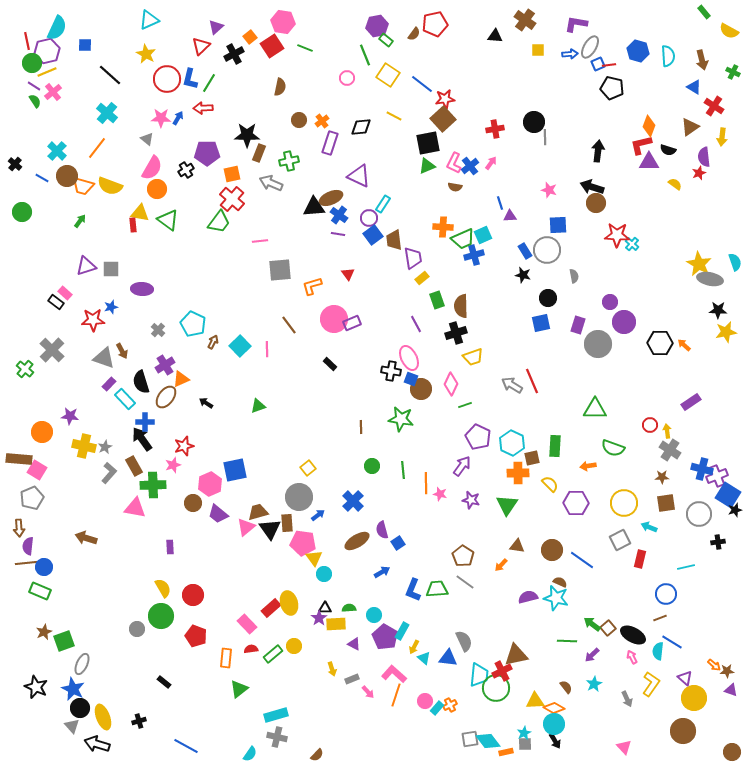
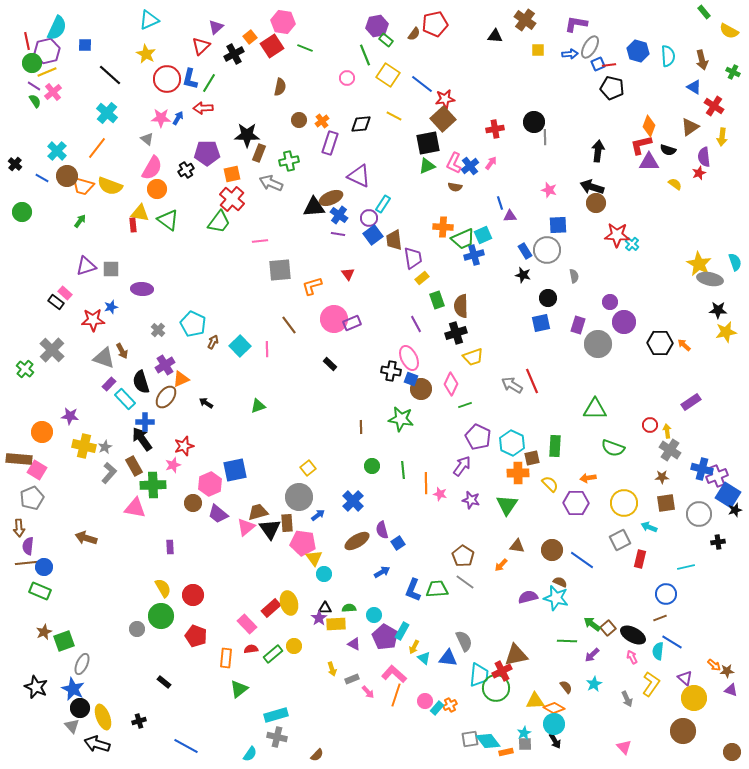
black diamond at (361, 127): moved 3 px up
orange arrow at (588, 466): moved 12 px down
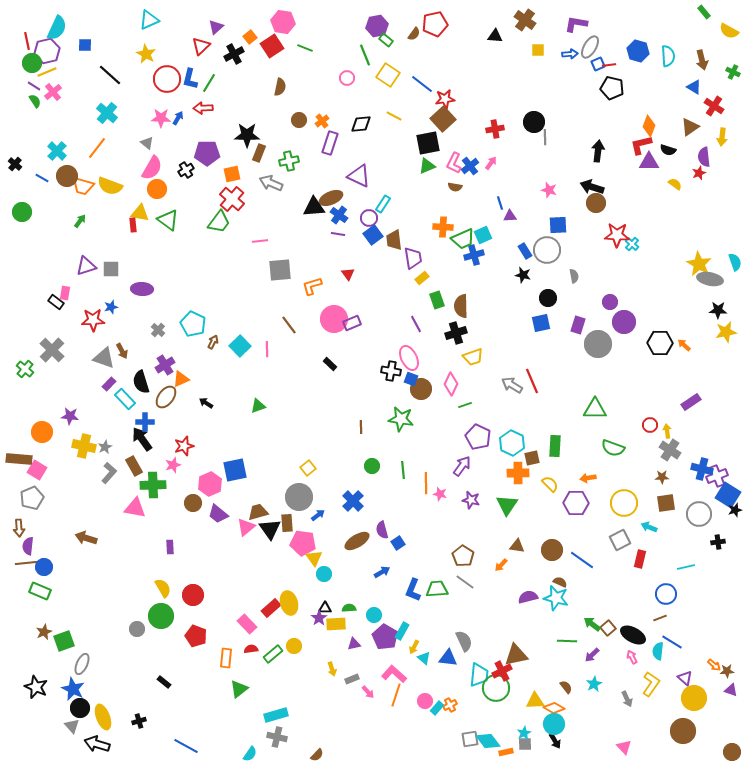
gray triangle at (147, 139): moved 4 px down
pink rectangle at (65, 293): rotated 56 degrees clockwise
purple triangle at (354, 644): rotated 40 degrees counterclockwise
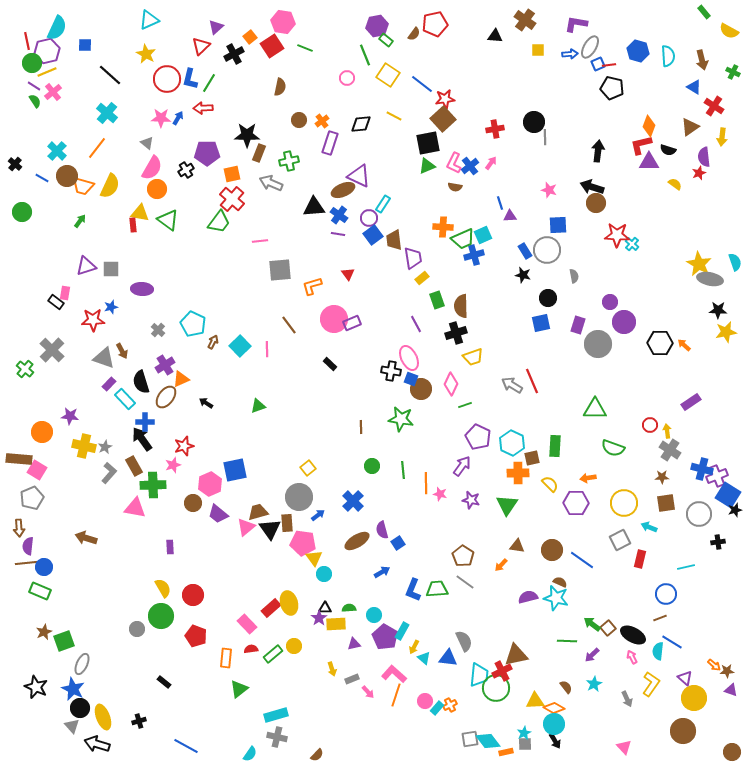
yellow semicircle at (110, 186): rotated 85 degrees counterclockwise
brown ellipse at (331, 198): moved 12 px right, 8 px up
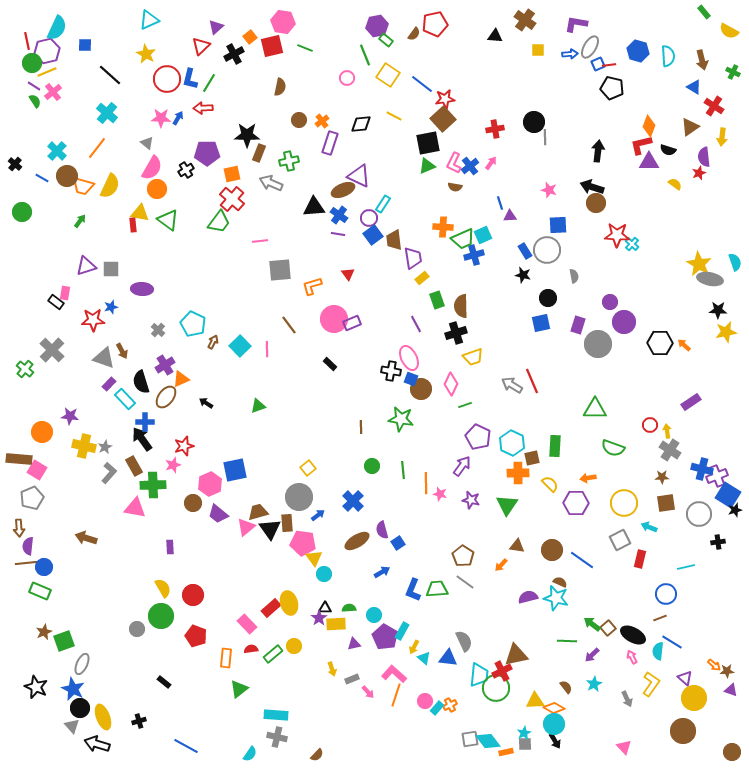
red square at (272, 46): rotated 20 degrees clockwise
cyan rectangle at (276, 715): rotated 20 degrees clockwise
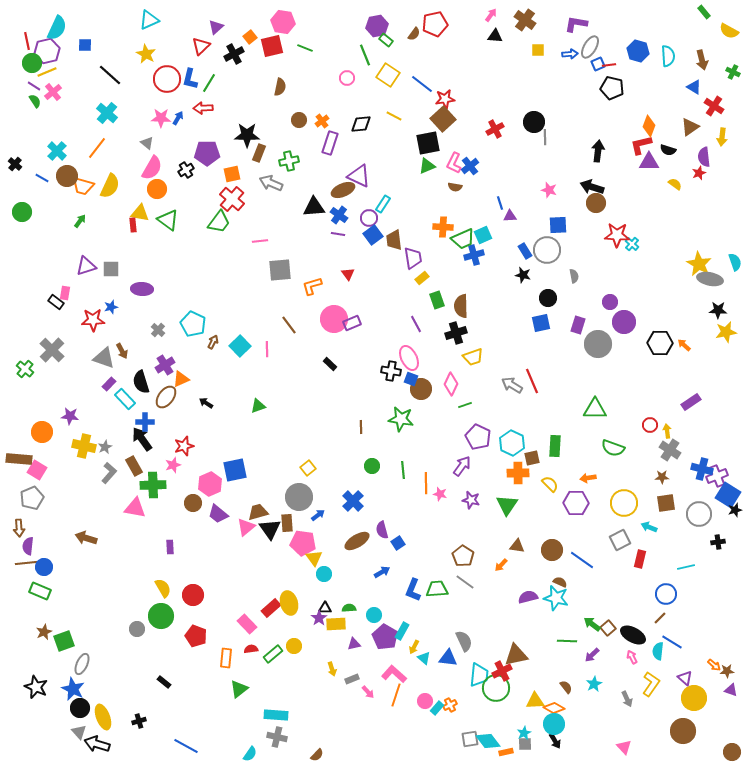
red cross at (495, 129): rotated 18 degrees counterclockwise
pink arrow at (491, 163): moved 148 px up
brown line at (660, 618): rotated 24 degrees counterclockwise
gray triangle at (72, 726): moved 7 px right, 6 px down
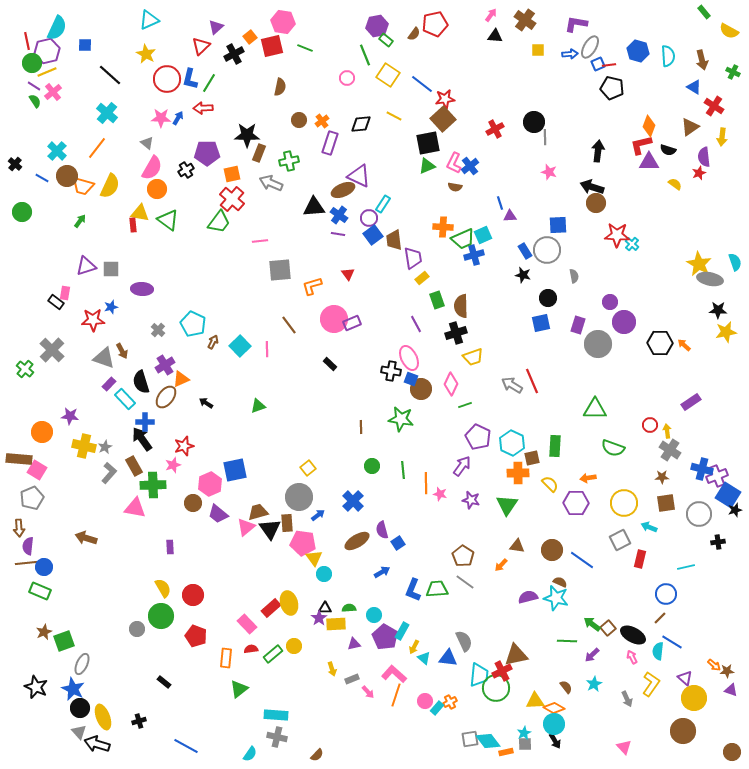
pink star at (549, 190): moved 18 px up
orange cross at (450, 705): moved 3 px up
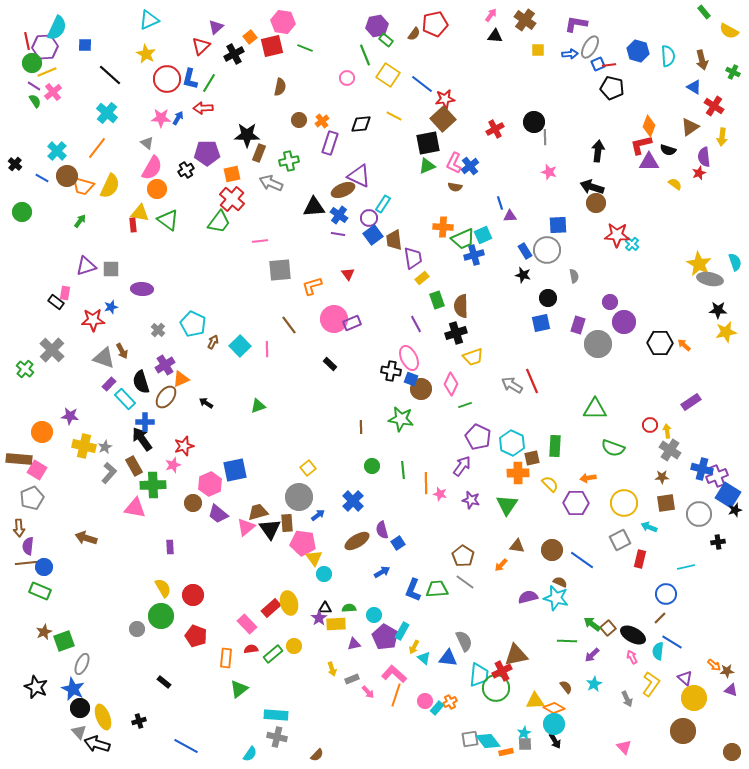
purple hexagon at (47, 51): moved 2 px left, 4 px up; rotated 10 degrees clockwise
